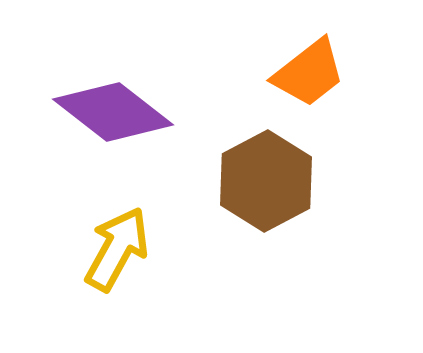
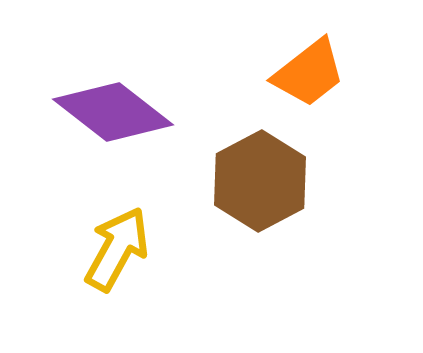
brown hexagon: moved 6 px left
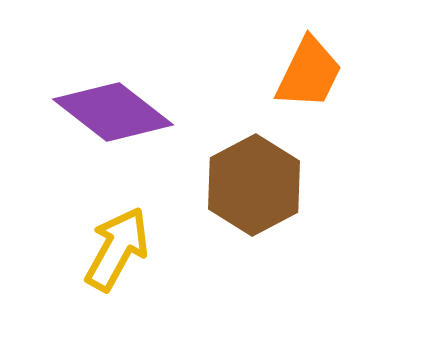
orange trapezoid: rotated 26 degrees counterclockwise
brown hexagon: moved 6 px left, 4 px down
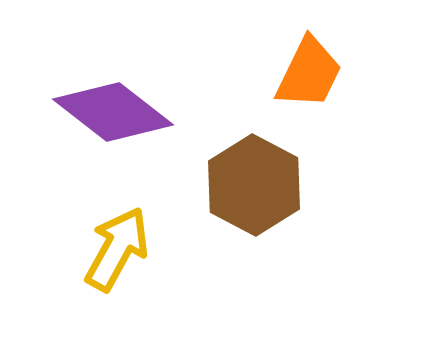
brown hexagon: rotated 4 degrees counterclockwise
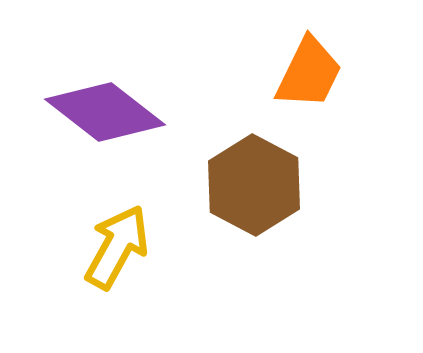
purple diamond: moved 8 px left
yellow arrow: moved 2 px up
